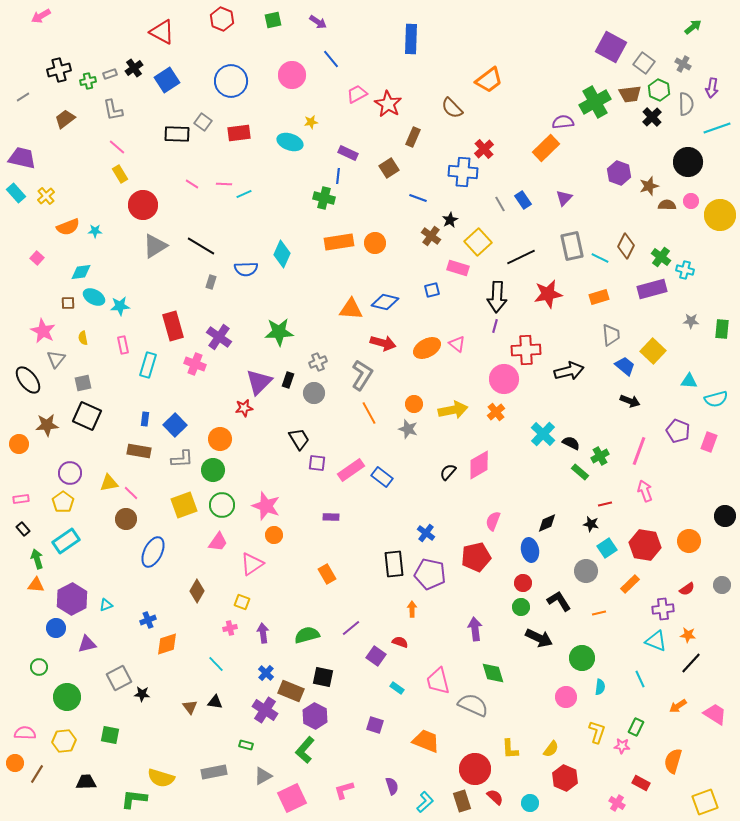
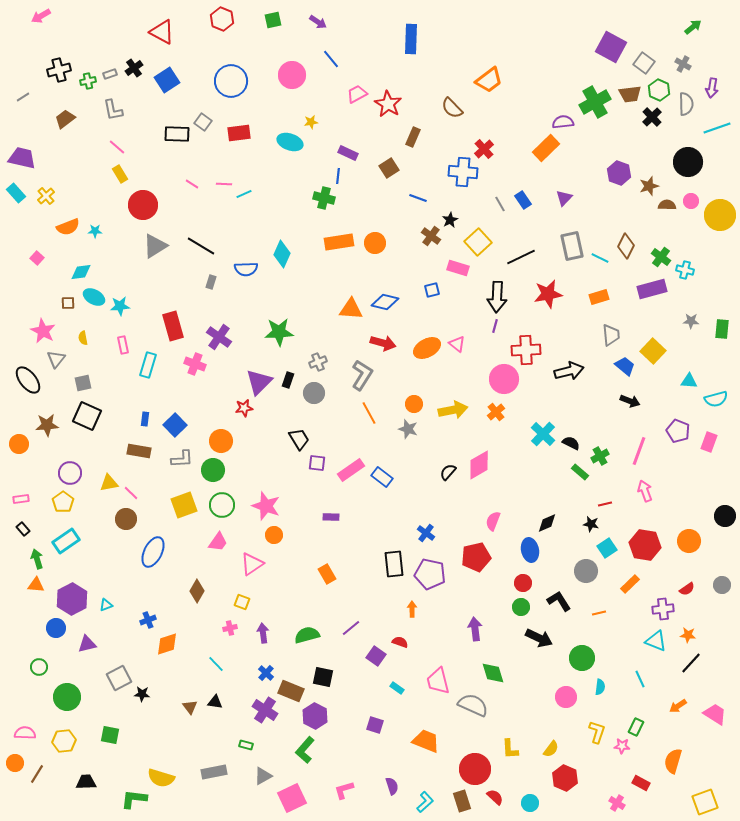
orange circle at (220, 439): moved 1 px right, 2 px down
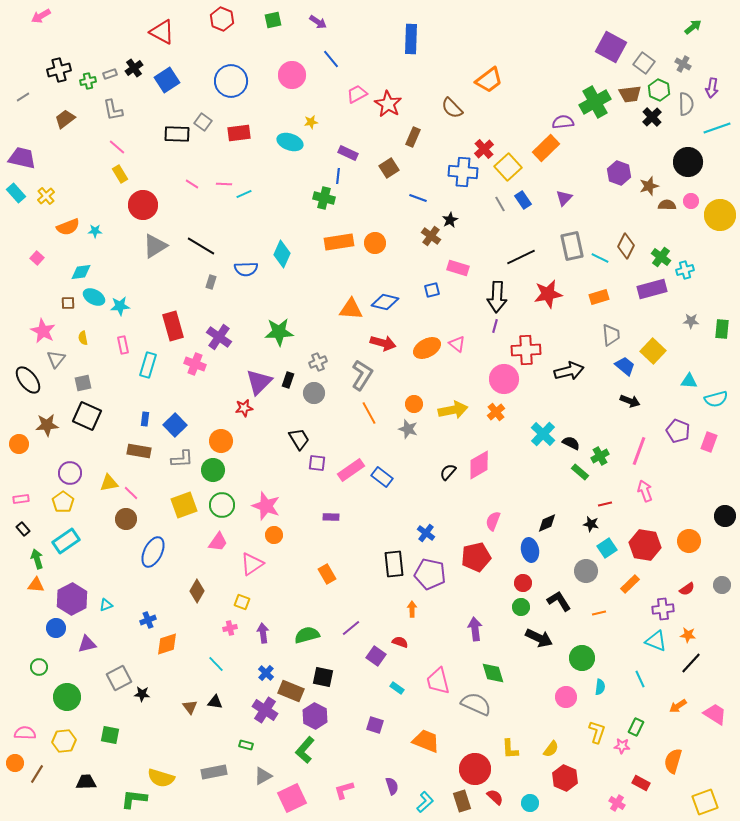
yellow square at (478, 242): moved 30 px right, 75 px up
cyan cross at (685, 270): rotated 30 degrees counterclockwise
gray semicircle at (473, 705): moved 3 px right, 1 px up
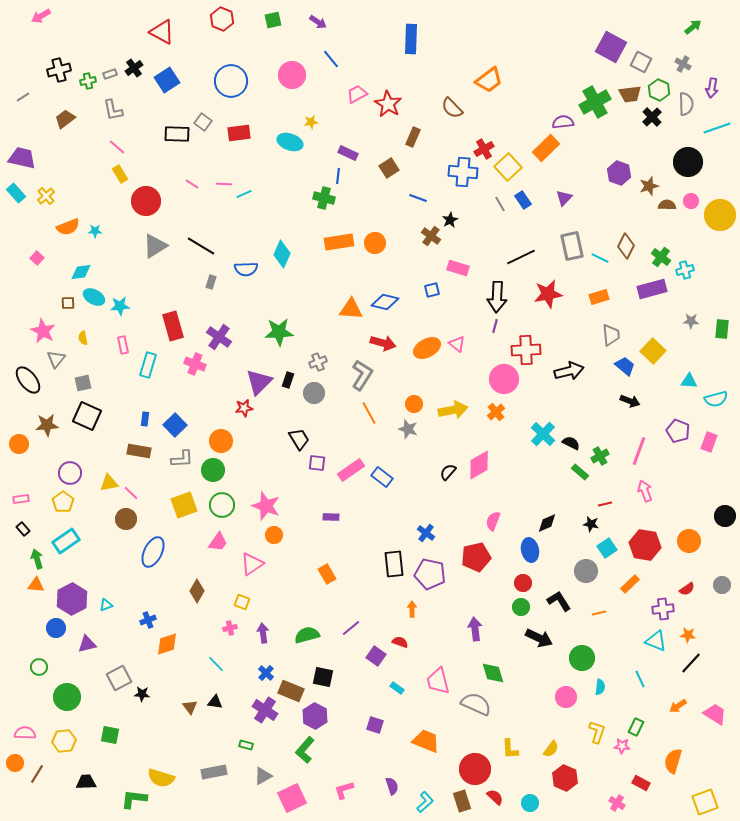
gray square at (644, 63): moved 3 px left, 1 px up; rotated 10 degrees counterclockwise
red cross at (484, 149): rotated 12 degrees clockwise
red circle at (143, 205): moved 3 px right, 4 px up
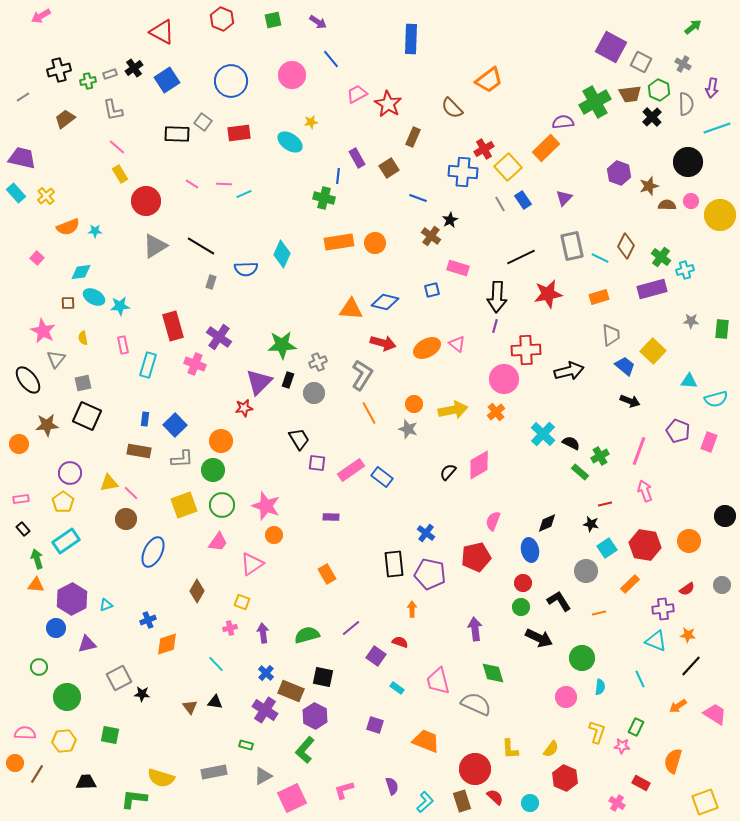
cyan ellipse at (290, 142): rotated 15 degrees clockwise
purple rectangle at (348, 153): moved 9 px right, 5 px down; rotated 36 degrees clockwise
green star at (279, 332): moved 3 px right, 13 px down
black line at (691, 663): moved 3 px down
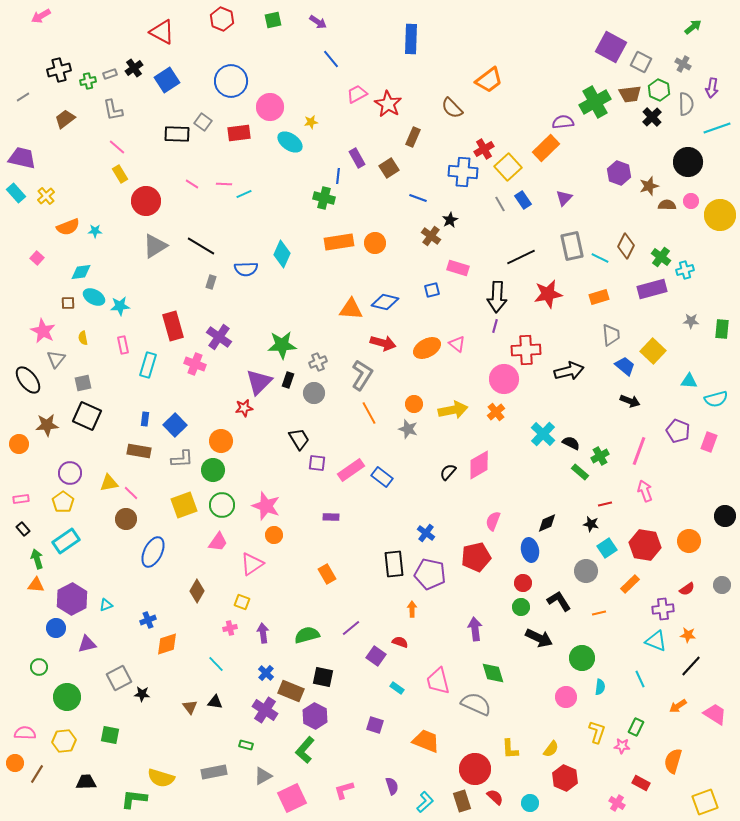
pink circle at (292, 75): moved 22 px left, 32 px down
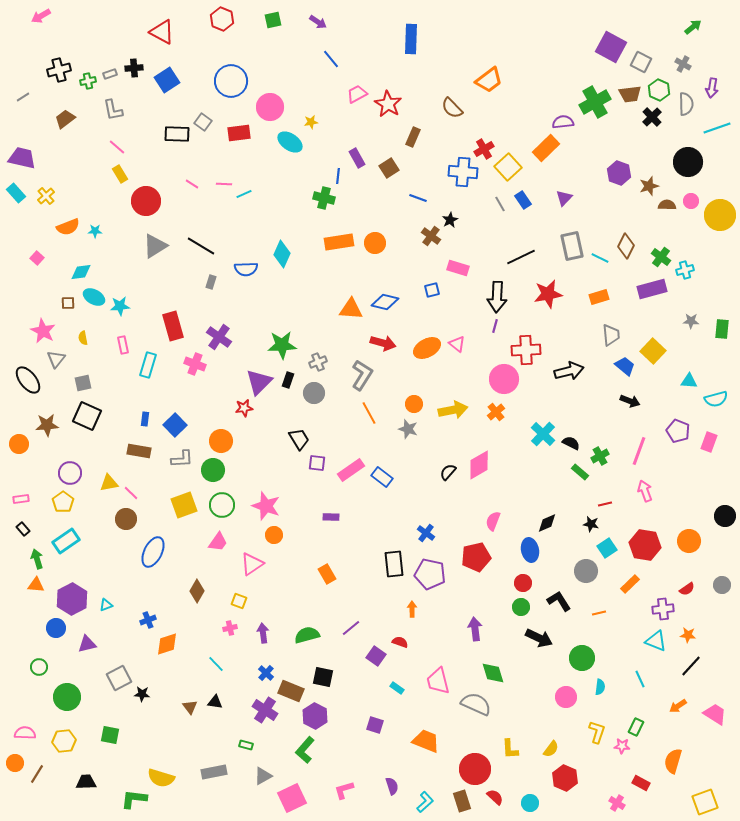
black cross at (134, 68): rotated 30 degrees clockwise
yellow square at (242, 602): moved 3 px left, 1 px up
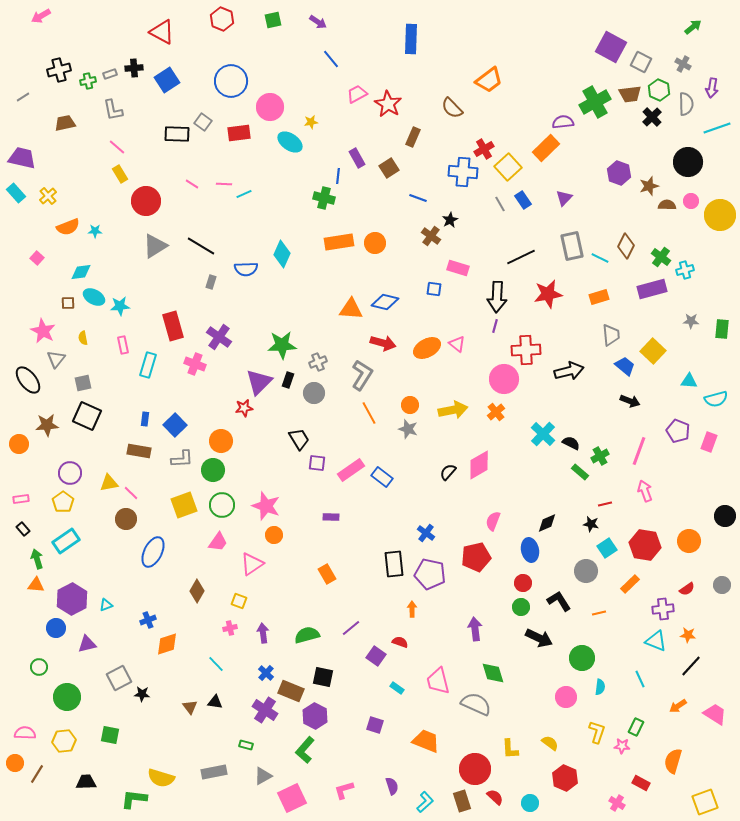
brown trapezoid at (65, 119): moved 4 px down; rotated 25 degrees clockwise
yellow cross at (46, 196): moved 2 px right
blue square at (432, 290): moved 2 px right, 1 px up; rotated 21 degrees clockwise
orange circle at (414, 404): moved 4 px left, 1 px down
yellow semicircle at (551, 749): moved 1 px left, 6 px up; rotated 90 degrees counterclockwise
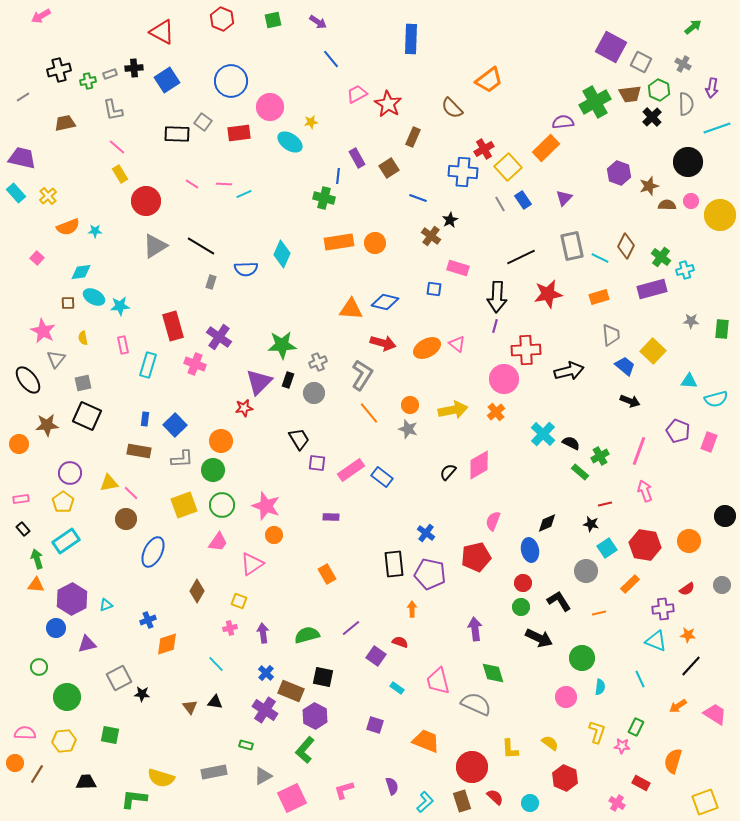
orange line at (369, 413): rotated 10 degrees counterclockwise
red circle at (475, 769): moved 3 px left, 2 px up
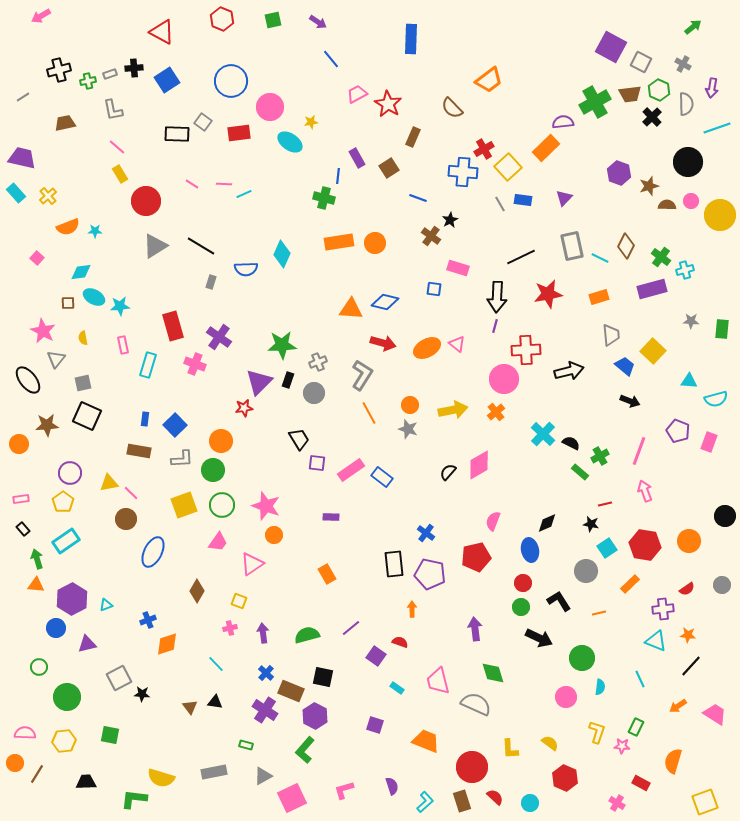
blue rectangle at (523, 200): rotated 48 degrees counterclockwise
orange line at (369, 413): rotated 10 degrees clockwise
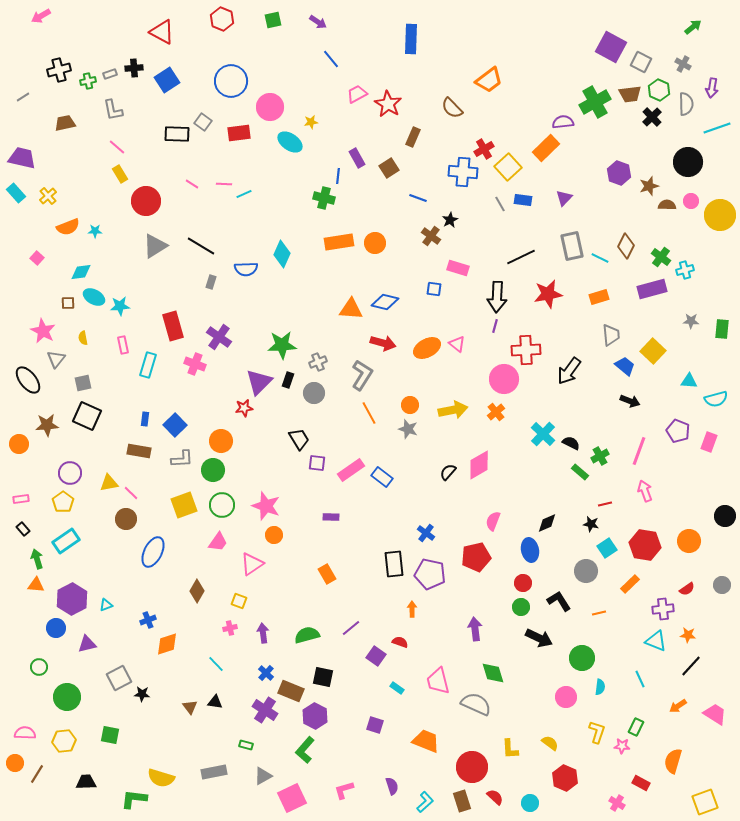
black arrow at (569, 371): rotated 140 degrees clockwise
